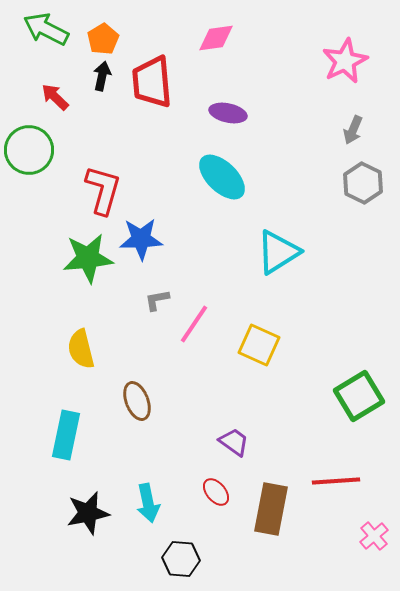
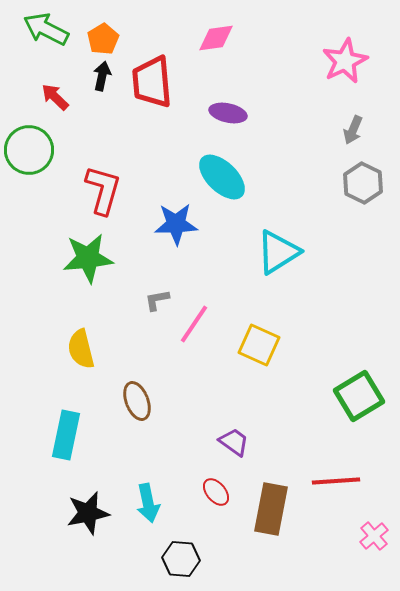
blue star: moved 35 px right, 15 px up
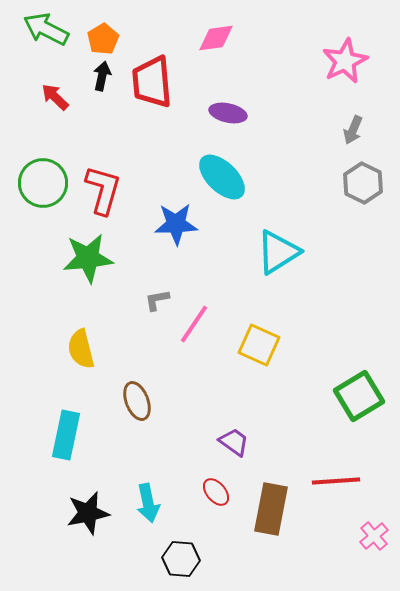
green circle: moved 14 px right, 33 px down
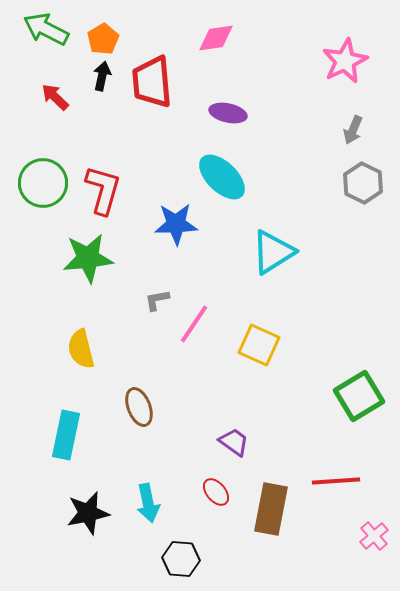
cyan triangle: moved 5 px left
brown ellipse: moved 2 px right, 6 px down
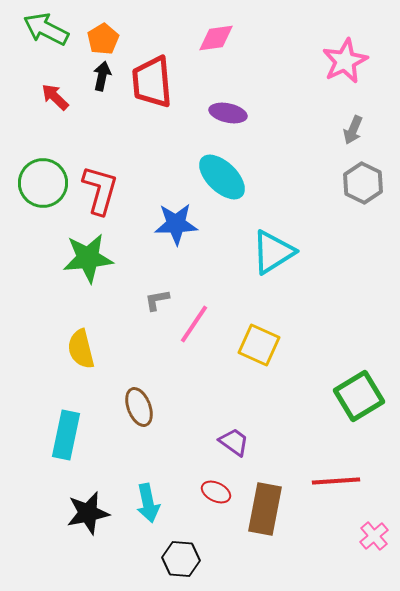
red L-shape: moved 3 px left
red ellipse: rotated 24 degrees counterclockwise
brown rectangle: moved 6 px left
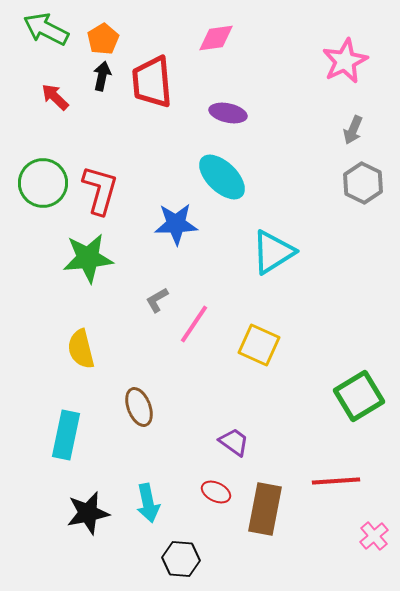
gray L-shape: rotated 20 degrees counterclockwise
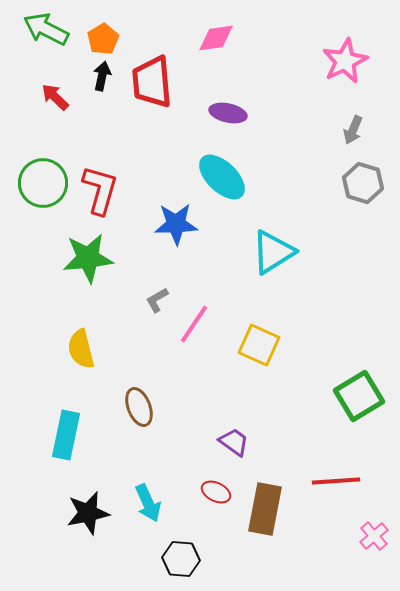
gray hexagon: rotated 9 degrees counterclockwise
cyan arrow: rotated 12 degrees counterclockwise
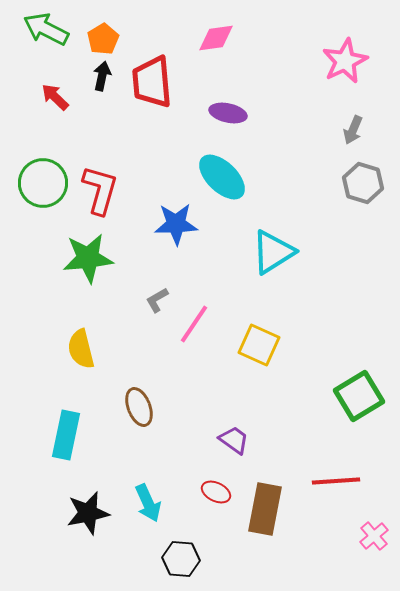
purple trapezoid: moved 2 px up
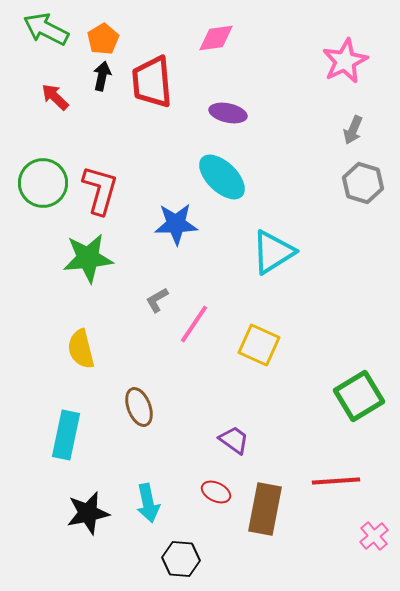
cyan arrow: rotated 12 degrees clockwise
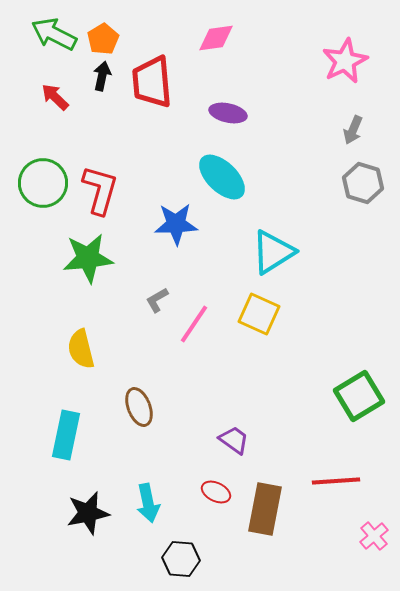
green arrow: moved 8 px right, 5 px down
yellow square: moved 31 px up
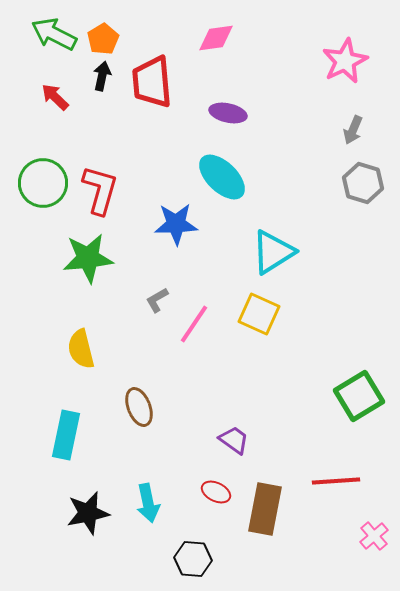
black hexagon: moved 12 px right
